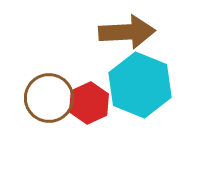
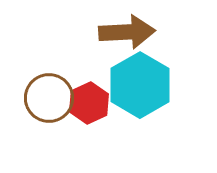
cyan hexagon: rotated 8 degrees clockwise
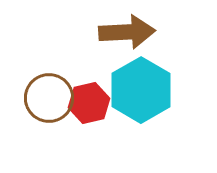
cyan hexagon: moved 1 px right, 5 px down
red hexagon: rotated 12 degrees clockwise
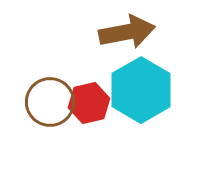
brown arrow: rotated 8 degrees counterclockwise
brown circle: moved 1 px right, 4 px down
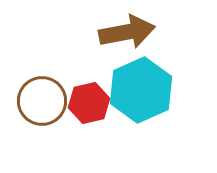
cyan hexagon: rotated 6 degrees clockwise
brown circle: moved 8 px left, 1 px up
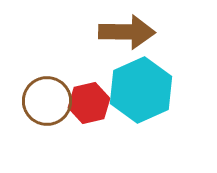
brown arrow: rotated 12 degrees clockwise
brown circle: moved 5 px right
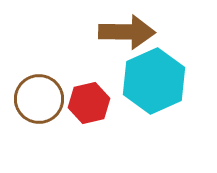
cyan hexagon: moved 13 px right, 9 px up
brown circle: moved 8 px left, 2 px up
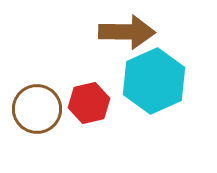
brown circle: moved 2 px left, 10 px down
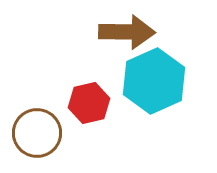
brown circle: moved 24 px down
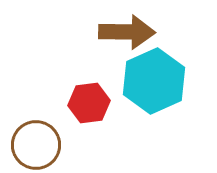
red hexagon: rotated 6 degrees clockwise
brown circle: moved 1 px left, 12 px down
